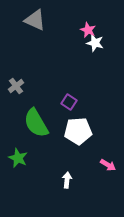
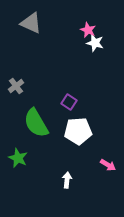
gray triangle: moved 4 px left, 3 px down
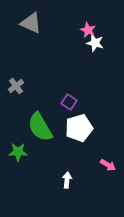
green semicircle: moved 4 px right, 4 px down
white pentagon: moved 1 px right, 3 px up; rotated 12 degrees counterclockwise
green star: moved 6 px up; rotated 24 degrees counterclockwise
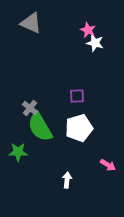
gray cross: moved 14 px right, 22 px down; rotated 14 degrees counterclockwise
purple square: moved 8 px right, 6 px up; rotated 35 degrees counterclockwise
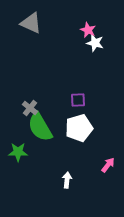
purple square: moved 1 px right, 4 px down
pink arrow: rotated 84 degrees counterclockwise
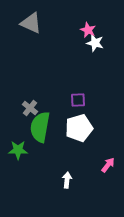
green semicircle: rotated 40 degrees clockwise
green star: moved 2 px up
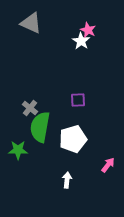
white star: moved 14 px left, 2 px up; rotated 18 degrees clockwise
white pentagon: moved 6 px left, 11 px down
